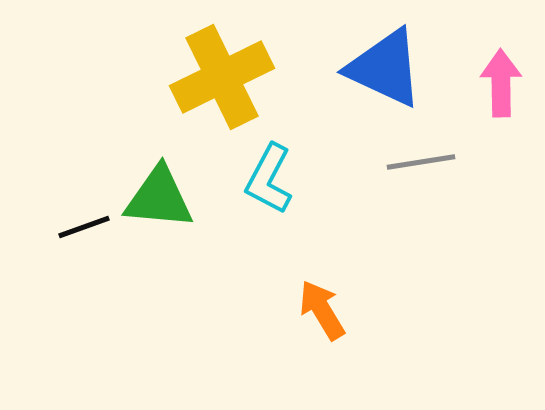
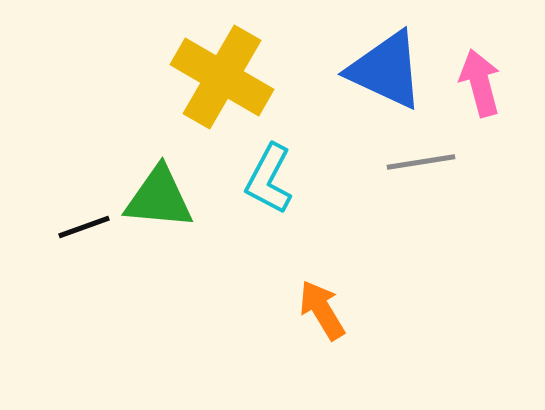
blue triangle: moved 1 px right, 2 px down
yellow cross: rotated 34 degrees counterclockwise
pink arrow: moved 21 px left; rotated 14 degrees counterclockwise
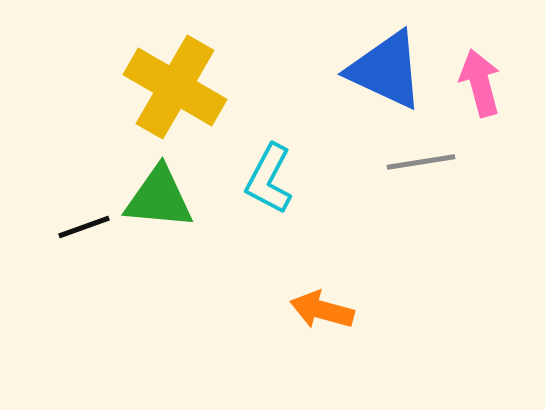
yellow cross: moved 47 px left, 10 px down
orange arrow: rotated 44 degrees counterclockwise
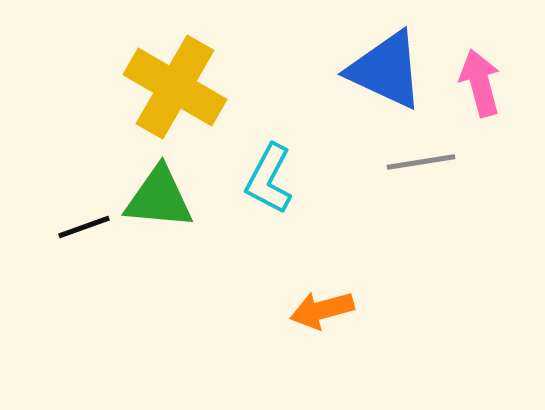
orange arrow: rotated 30 degrees counterclockwise
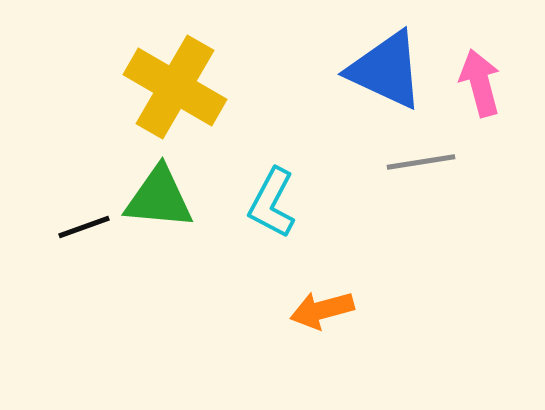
cyan L-shape: moved 3 px right, 24 px down
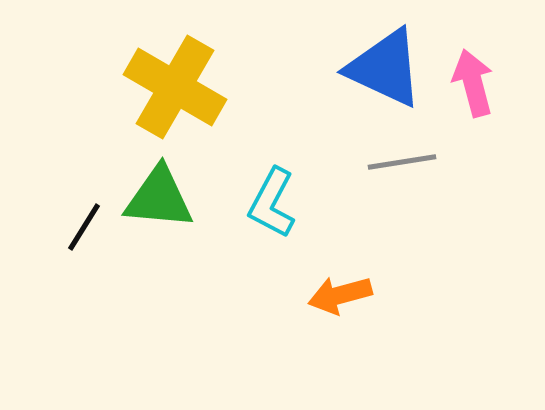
blue triangle: moved 1 px left, 2 px up
pink arrow: moved 7 px left
gray line: moved 19 px left
black line: rotated 38 degrees counterclockwise
orange arrow: moved 18 px right, 15 px up
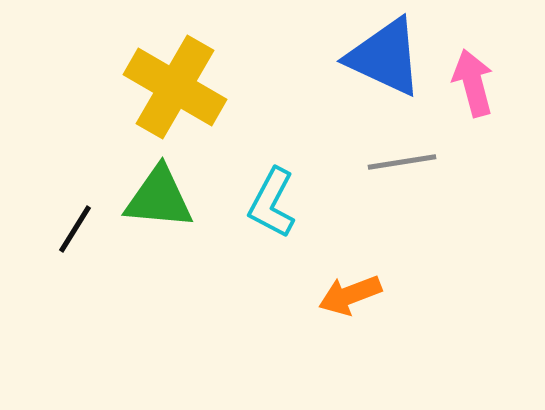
blue triangle: moved 11 px up
black line: moved 9 px left, 2 px down
orange arrow: moved 10 px right; rotated 6 degrees counterclockwise
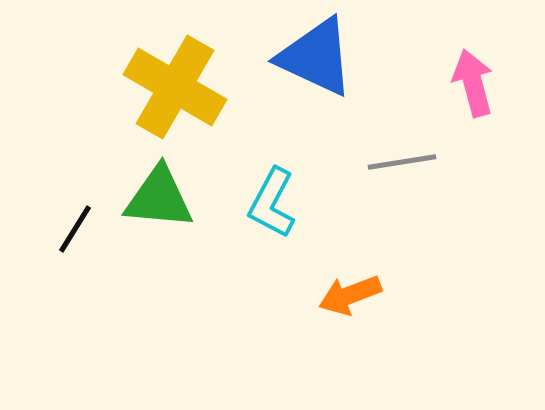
blue triangle: moved 69 px left
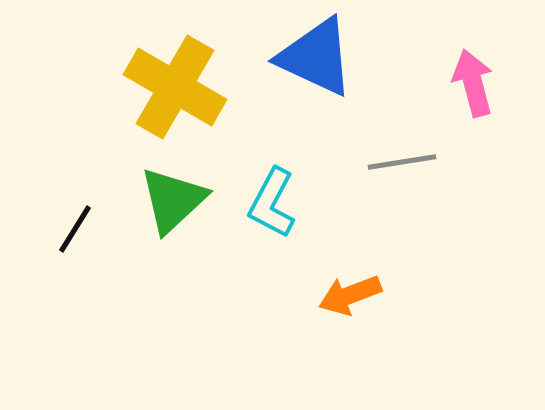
green triangle: moved 14 px right, 2 px down; rotated 48 degrees counterclockwise
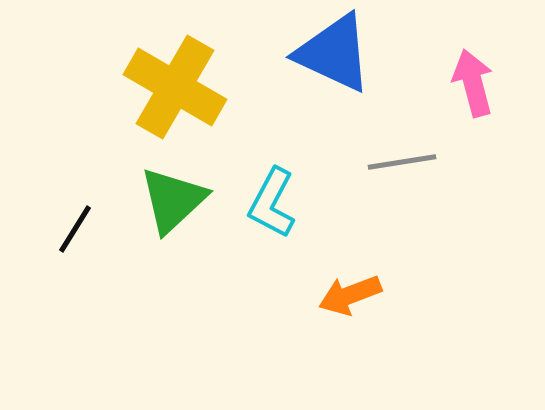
blue triangle: moved 18 px right, 4 px up
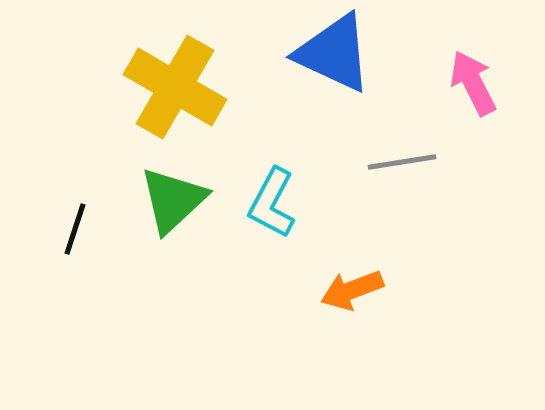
pink arrow: rotated 12 degrees counterclockwise
black line: rotated 14 degrees counterclockwise
orange arrow: moved 2 px right, 5 px up
